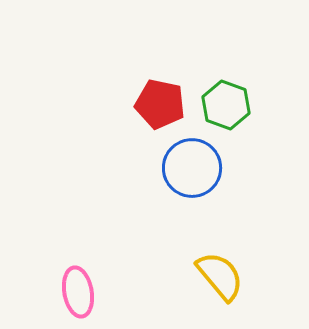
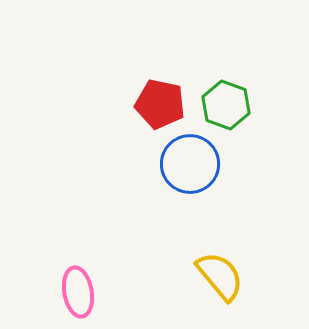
blue circle: moved 2 px left, 4 px up
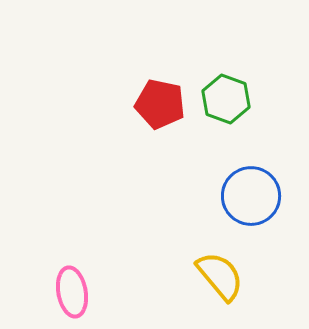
green hexagon: moved 6 px up
blue circle: moved 61 px right, 32 px down
pink ellipse: moved 6 px left
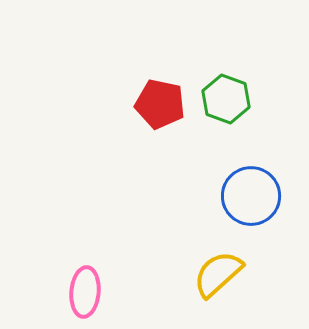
yellow semicircle: moved 2 px left, 2 px up; rotated 92 degrees counterclockwise
pink ellipse: moved 13 px right; rotated 15 degrees clockwise
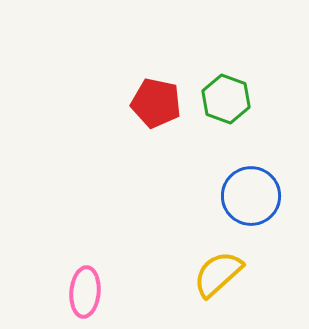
red pentagon: moved 4 px left, 1 px up
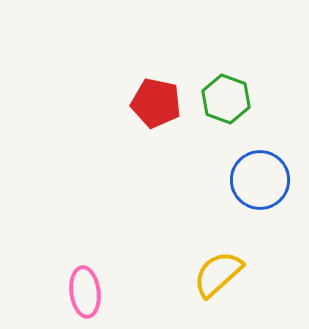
blue circle: moved 9 px right, 16 px up
pink ellipse: rotated 12 degrees counterclockwise
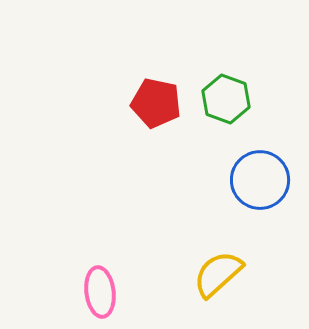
pink ellipse: moved 15 px right
